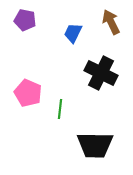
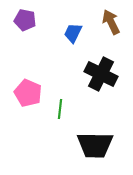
black cross: moved 1 px down
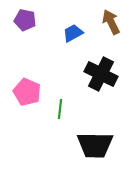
blue trapezoid: rotated 35 degrees clockwise
pink pentagon: moved 1 px left, 1 px up
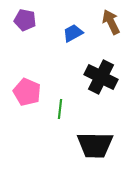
black cross: moved 3 px down
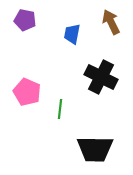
blue trapezoid: moved 1 px left, 1 px down; rotated 50 degrees counterclockwise
black trapezoid: moved 4 px down
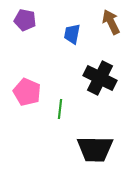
black cross: moved 1 px left, 1 px down
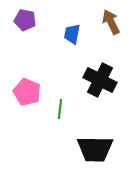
black cross: moved 2 px down
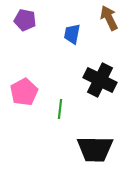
brown arrow: moved 2 px left, 4 px up
pink pentagon: moved 3 px left; rotated 20 degrees clockwise
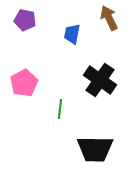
black cross: rotated 8 degrees clockwise
pink pentagon: moved 9 px up
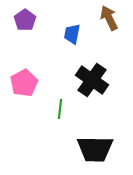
purple pentagon: rotated 25 degrees clockwise
black cross: moved 8 px left
